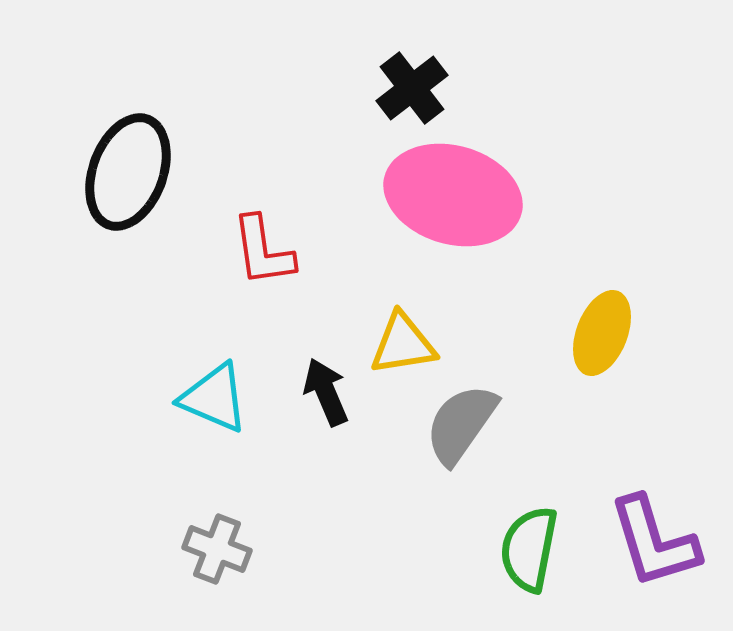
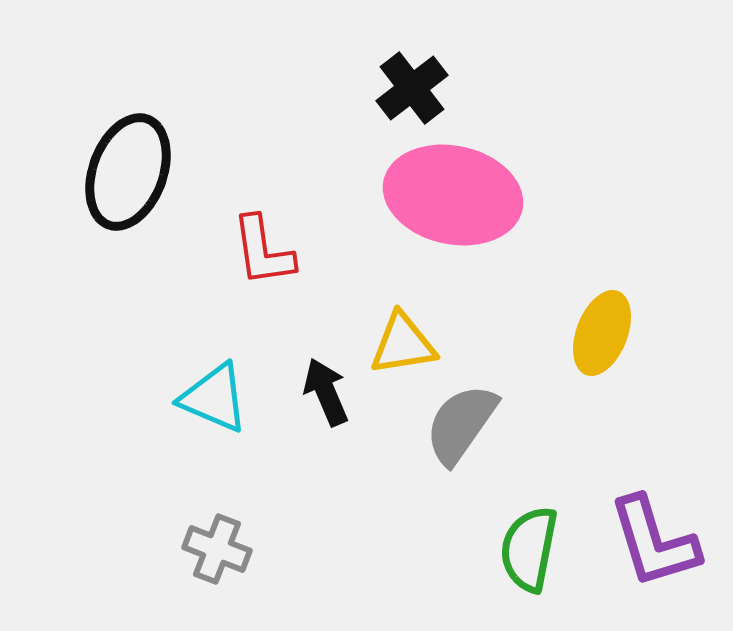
pink ellipse: rotated 4 degrees counterclockwise
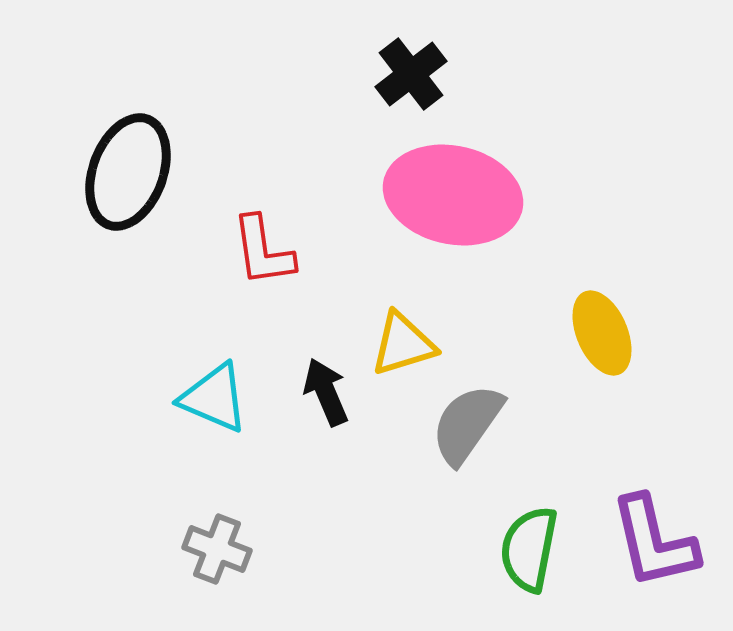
black cross: moved 1 px left, 14 px up
yellow ellipse: rotated 44 degrees counterclockwise
yellow triangle: rotated 8 degrees counterclockwise
gray semicircle: moved 6 px right
purple L-shape: rotated 4 degrees clockwise
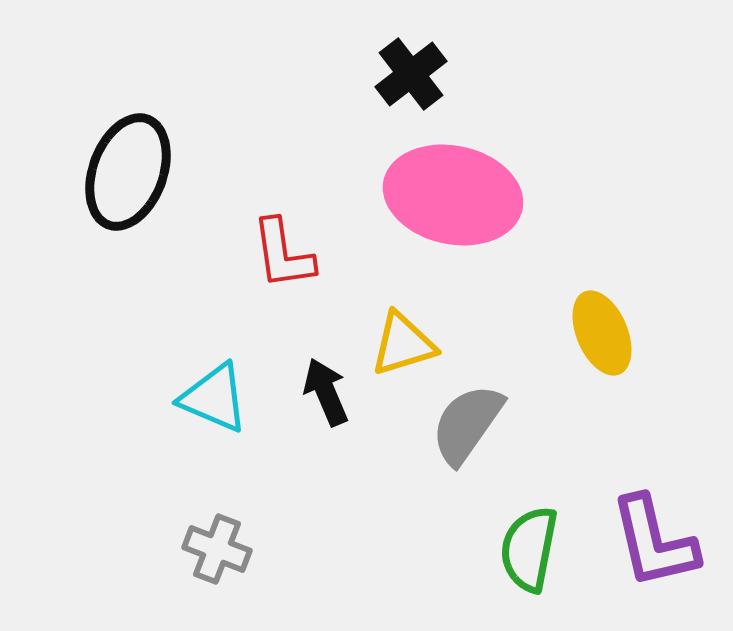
red L-shape: moved 20 px right, 3 px down
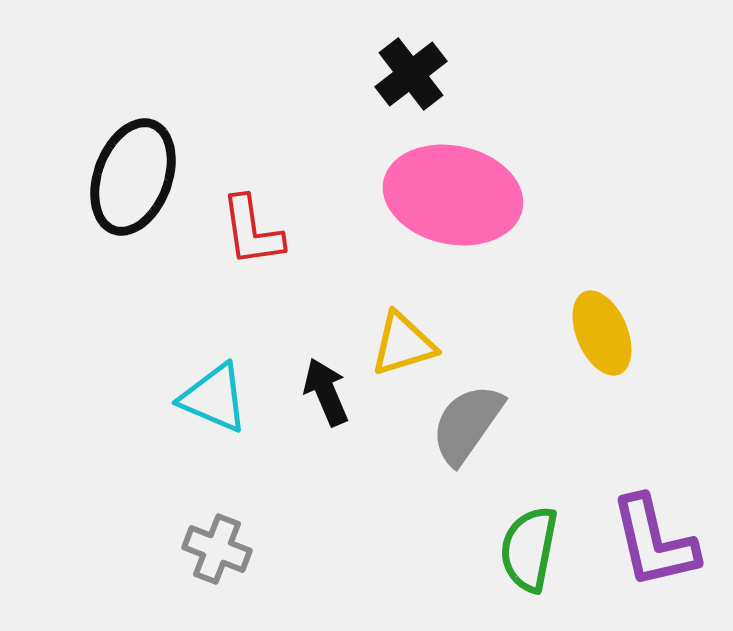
black ellipse: moved 5 px right, 5 px down
red L-shape: moved 31 px left, 23 px up
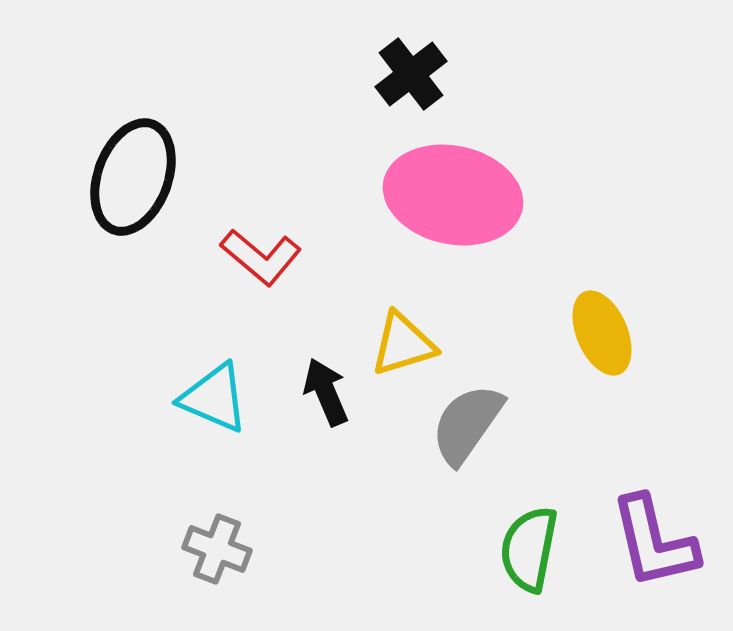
red L-shape: moved 9 px right, 26 px down; rotated 42 degrees counterclockwise
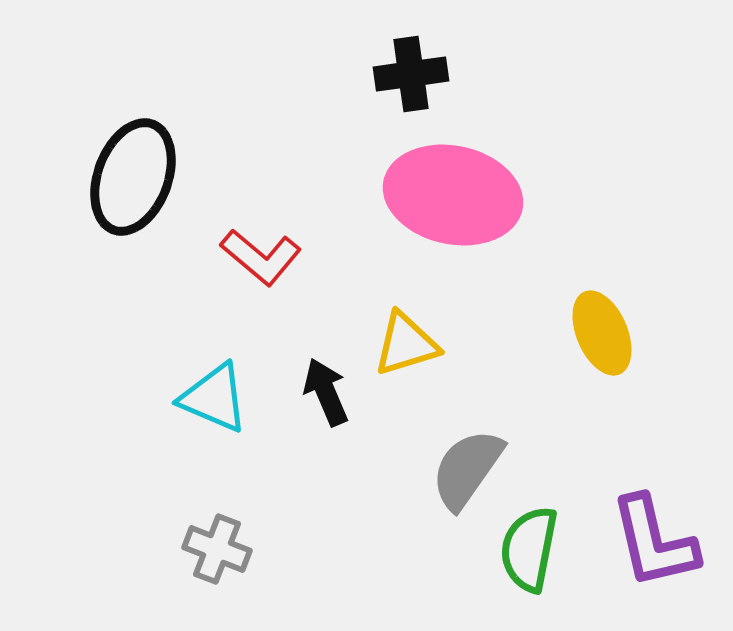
black cross: rotated 30 degrees clockwise
yellow triangle: moved 3 px right
gray semicircle: moved 45 px down
